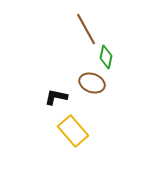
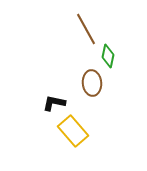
green diamond: moved 2 px right, 1 px up
brown ellipse: rotated 65 degrees clockwise
black L-shape: moved 2 px left, 6 px down
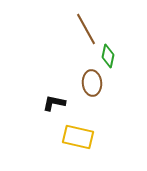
yellow rectangle: moved 5 px right, 6 px down; rotated 36 degrees counterclockwise
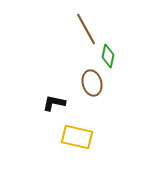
brown ellipse: rotated 10 degrees counterclockwise
yellow rectangle: moved 1 px left
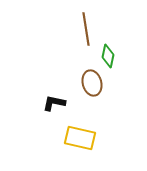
brown line: rotated 20 degrees clockwise
yellow rectangle: moved 3 px right, 1 px down
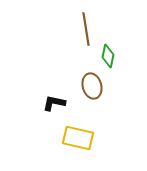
brown ellipse: moved 3 px down
yellow rectangle: moved 2 px left
